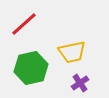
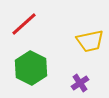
yellow trapezoid: moved 18 px right, 11 px up
green hexagon: rotated 20 degrees counterclockwise
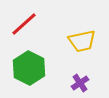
yellow trapezoid: moved 8 px left
green hexagon: moved 2 px left
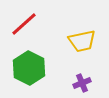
purple cross: moved 2 px right; rotated 12 degrees clockwise
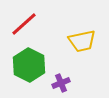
green hexagon: moved 3 px up
purple cross: moved 21 px left
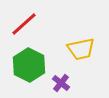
yellow trapezoid: moved 1 px left, 8 px down
purple cross: rotated 30 degrees counterclockwise
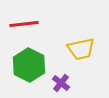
red line: rotated 36 degrees clockwise
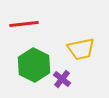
green hexagon: moved 5 px right
purple cross: moved 1 px right, 4 px up
